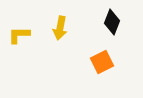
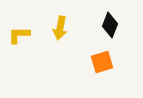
black diamond: moved 2 px left, 3 px down
orange square: rotated 10 degrees clockwise
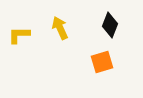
yellow arrow: rotated 145 degrees clockwise
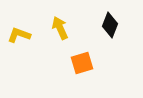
yellow L-shape: rotated 20 degrees clockwise
orange square: moved 20 px left, 1 px down
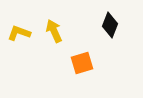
yellow arrow: moved 6 px left, 3 px down
yellow L-shape: moved 2 px up
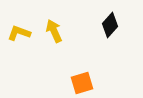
black diamond: rotated 20 degrees clockwise
orange square: moved 20 px down
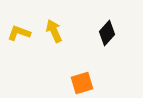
black diamond: moved 3 px left, 8 px down
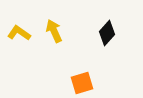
yellow L-shape: rotated 15 degrees clockwise
